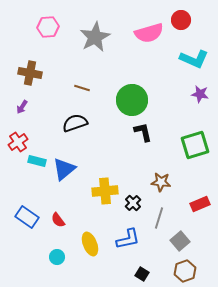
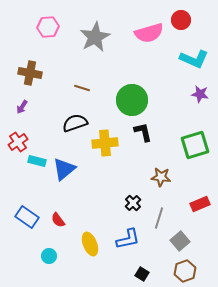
brown star: moved 5 px up
yellow cross: moved 48 px up
cyan circle: moved 8 px left, 1 px up
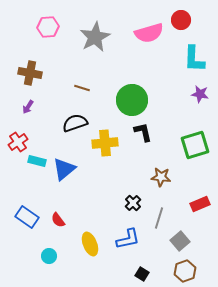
cyan L-shape: rotated 68 degrees clockwise
purple arrow: moved 6 px right
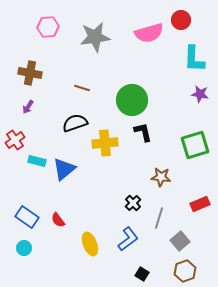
gray star: rotated 20 degrees clockwise
red cross: moved 3 px left, 2 px up
blue L-shape: rotated 25 degrees counterclockwise
cyan circle: moved 25 px left, 8 px up
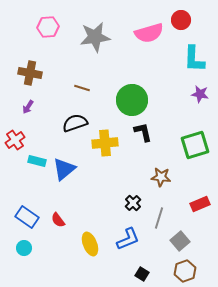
blue L-shape: rotated 15 degrees clockwise
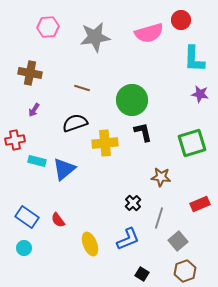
purple arrow: moved 6 px right, 3 px down
red cross: rotated 24 degrees clockwise
green square: moved 3 px left, 2 px up
gray square: moved 2 px left
